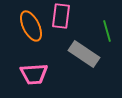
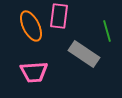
pink rectangle: moved 2 px left
pink trapezoid: moved 2 px up
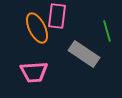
pink rectangle: moved 2 px left
orange ellipse: moved 6 px right, 2 px down
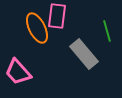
gray rectangle: rotated 16 degrees clockwise
pink trapezoid: moved 16 px left; rotated 52 degrees clockwise
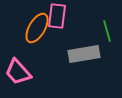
orange ellipse: rotated 56 degrees clockwise
gray rectangle: rotated 60 degrees counterclockwise
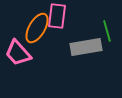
gray rectangle: moved 2 px right, 7 px up
pink trapezoid: moved 19 px up
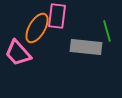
gray rectangle: rotated 16 degrees clockwise
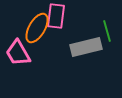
pink rectangle: moved 1 px left
gray rectangle: rotated 20 degrees counterclockwise
pink trapezoid: rotated 12 degrees clockwise
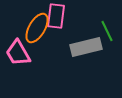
green line: rotated 10 degrees counterclockwise
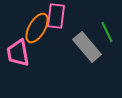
green line: moved 1 px down
gray rectangle: moved 1 px right; rotated 64 degrees clockwise
pink trapezoid: rotated 20 degrees clockwise
